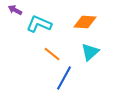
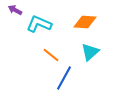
orange line: moved 1 px left, 1 px down
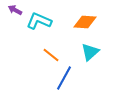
cyan L-shape: moved 3 px up
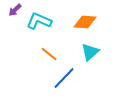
purple arrow: rotated 72 degrees counterclockwise
orange line: moved 2 px left, 1 px up
blue line: rotated 15 degrees clockwise
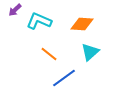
orange diamond: moved 3 px left, 2 px down
blue line: rotated 10 degrees clockwise
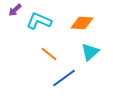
orange diamond: moved 1 px up
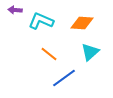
purple arrow: rotated 48 degrees clockwise
cyan L-shape: moved 2 px right
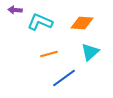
cyan L-shape: moved 1 px left, 1 px down
orange line: rotated 54 degrees counterclockwise
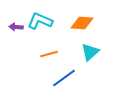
purple arrow: moved 1 px right, 17 px down
cyan L-shape: moved 1 px up
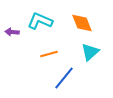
orange diamond: rotated 65 degrees clockwise
purple arrow: moved 4 px left, 5 px down
blue line: rotated 15 degrees counterclockwise
